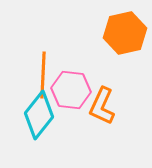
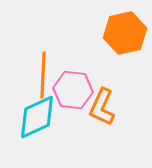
pink hexagon: moved 2 px right
orange L-shape: moved 1 px down
cyan diamond: moved 2 px left, 2 px down; rotated 27 degrees clockwise
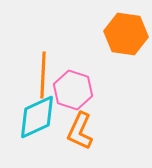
orange hexagon: moved 1 px right, 1 px down; rotated 21 degrees clockwise
pink hexagon: rotated 12 degrees clockwise
orange L-shape: moved 22 px left, 24 px down
